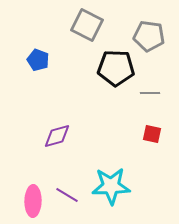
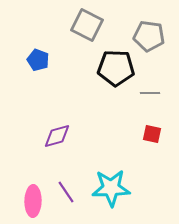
cyan star: moved 2 px down
purple line: moved 1 px left, 3 px up; rotated 25 degrees clockwise
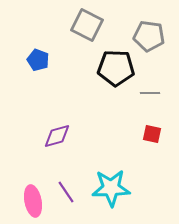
pink ellipse: rotated 12 degrees counterclockwise
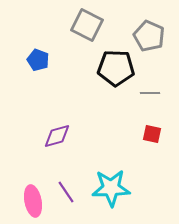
gray pentagon: rotated 16 degrees clockwise
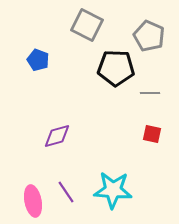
cyan star: moved 2 px right, 2 px down; rotated 6 degrees clockwise
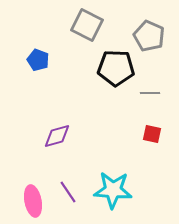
purple line: moved 2 px right
